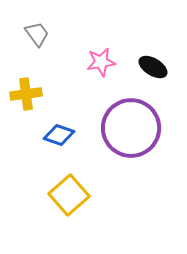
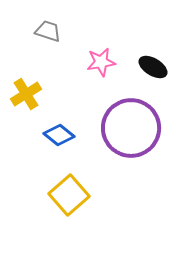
gray trapezoid: moved 11 px right, 3 px up; rotated 36 degrees counterclockwise
yellow cross: rotated 24 degrees counterclockwise
blue diamond: rotated 20 degrees clockwise
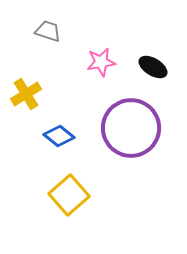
blue diamond: moved 1 px down
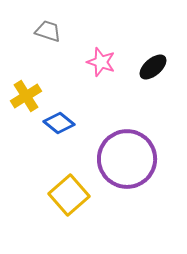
pink star: rotated 28 degrees clockwise
black ellipse: rotated 72 degrees counterclockwise
yellow cross: moved 2 px down
purple circle: moved 4 px left, 31 px down
blue diamond: moved 13 px up
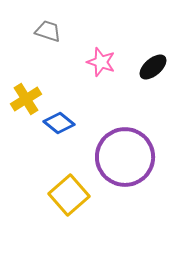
yellow cross: moved 3 px down
purple circle: moved 2 px left, 2 px up
